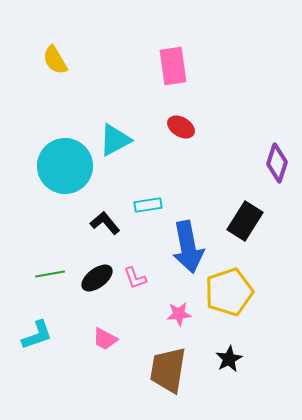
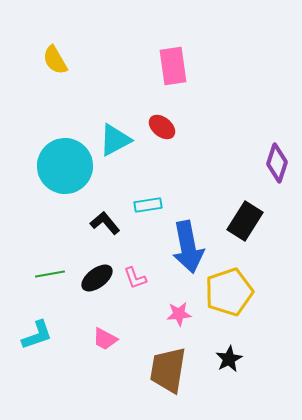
red ellipse: moved 19 px left; rotated 8 degrees clockwise
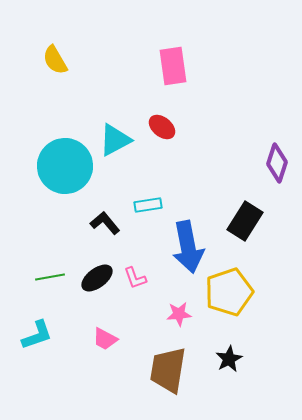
green line: moved 3 px down
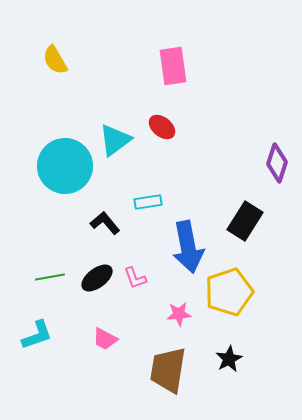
cyan triangle: rotated 9 degrees counterclockwise
cyan rectangle: moved 3 px up
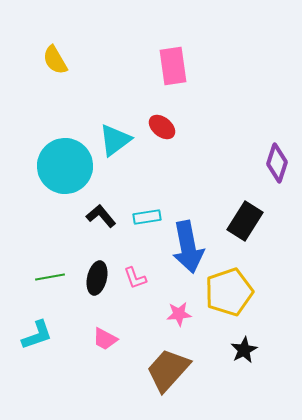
cyan rectangle: moved 1 px left, 15 px down
black L-shape: moved 4 px left, 7 px up
black ellipse: rotated 40 degrees counterclockwise
black star: moved 15 px right, 9 px up
brown trapezoid: rotated 33 degrees clockwise
